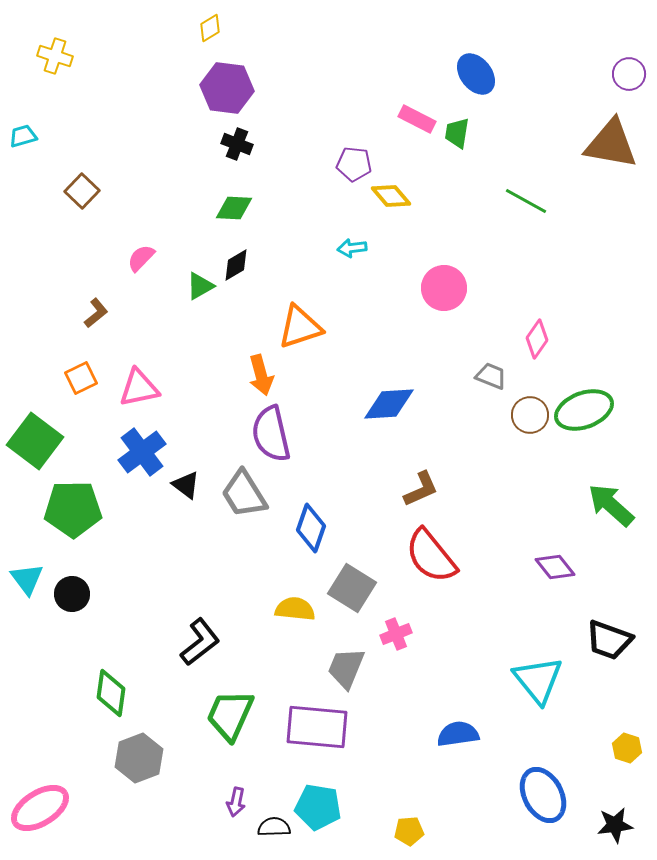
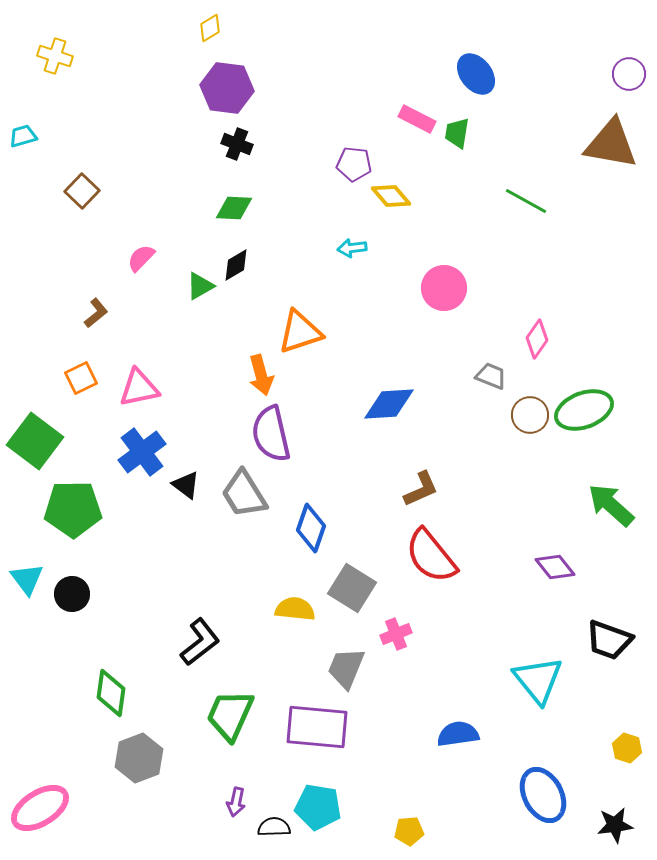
orange triangle at (300, 327): moved 5 px down
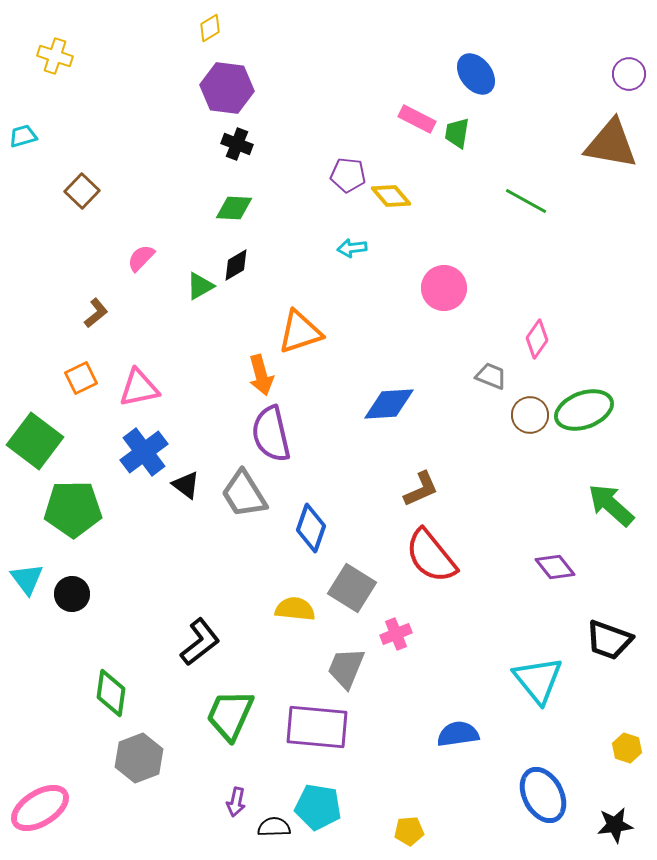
purple pentagon at (354, 164): moved 6 px left, 11 px down
blue cross at (142, 452): moved 2 px right
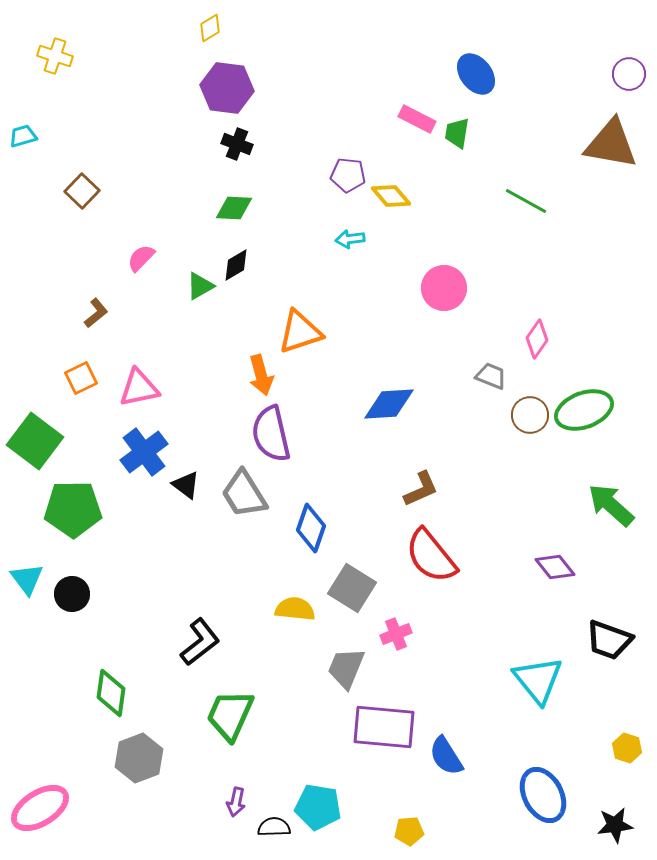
cyan arrow at (352, 248): moved 2 px left, 9 px up
purple rectangle at (317, 727): moved 67 px right
blue semicircle at (458, 734): moved 12 px left, 22 px down; rotated 114 degrees counterclockwise
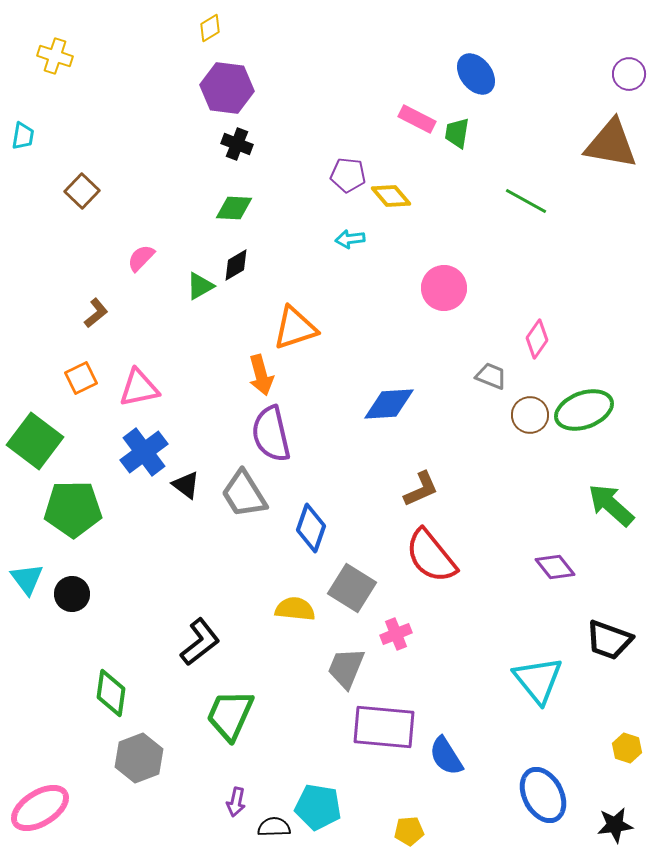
cyan trapezoid at (23, 136): rotated 116 degrees clockwise
orange triangle at (300, 332): moved 5 px left, 4 px up
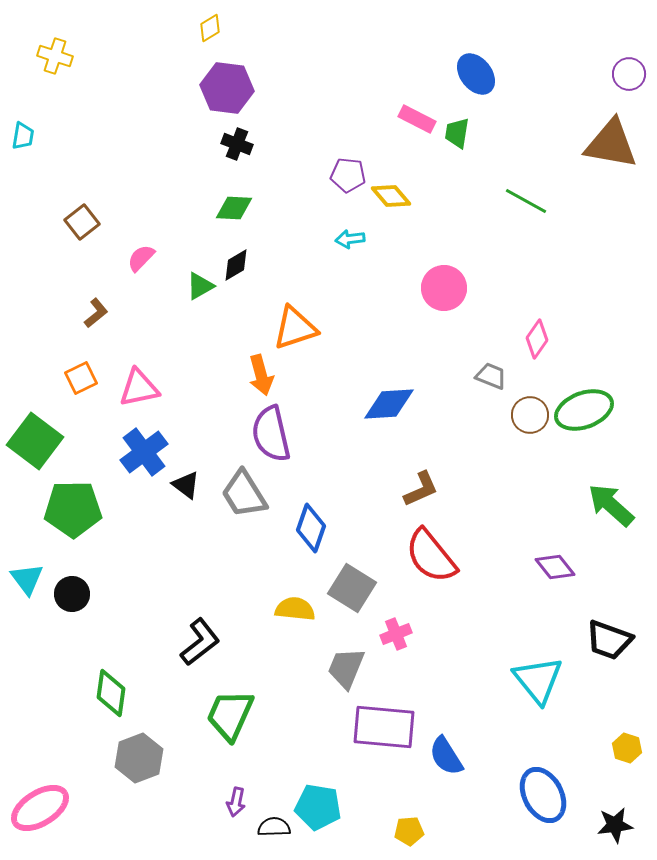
brown square at (82, 191): moved 31 px down; rotated 8 degrees clockwise
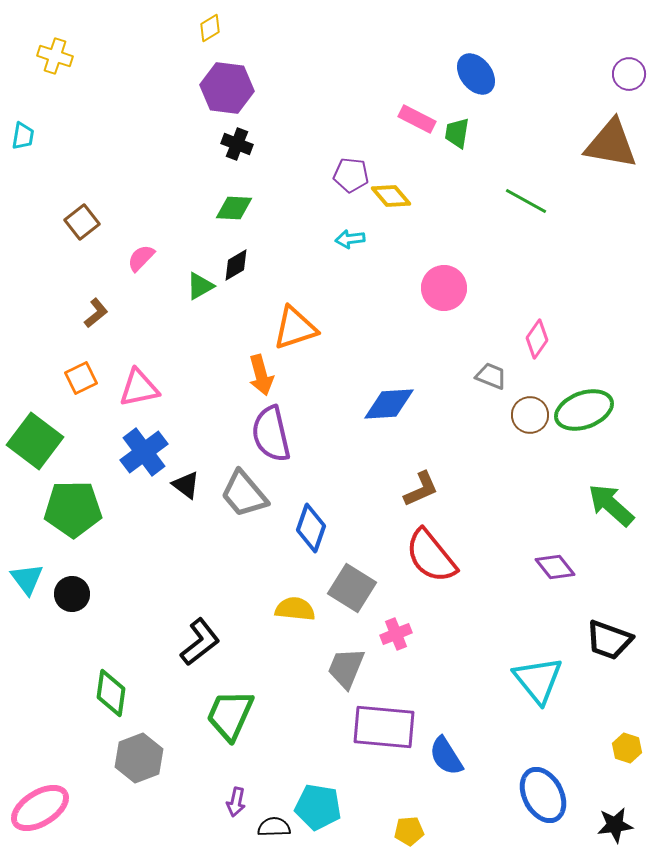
purple pentagon at (348, 175): moved 3 px right
gray trapezoid at (244, 494): rotated 8 degrees counterclockwise
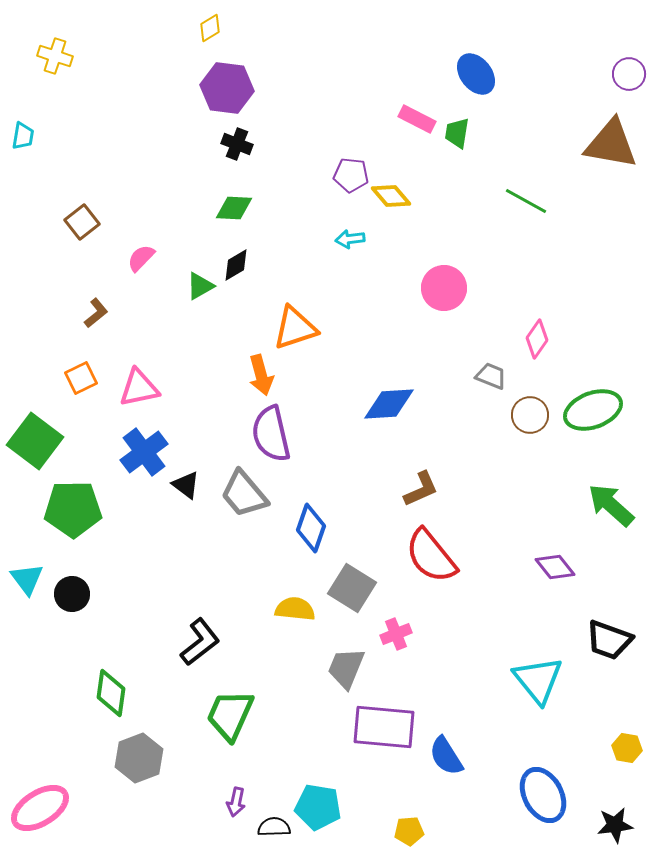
green ellipse at (584, 410): moved 9 px right
yellow hexagon at (627, 748): rotated 8 degrees counterclockwise
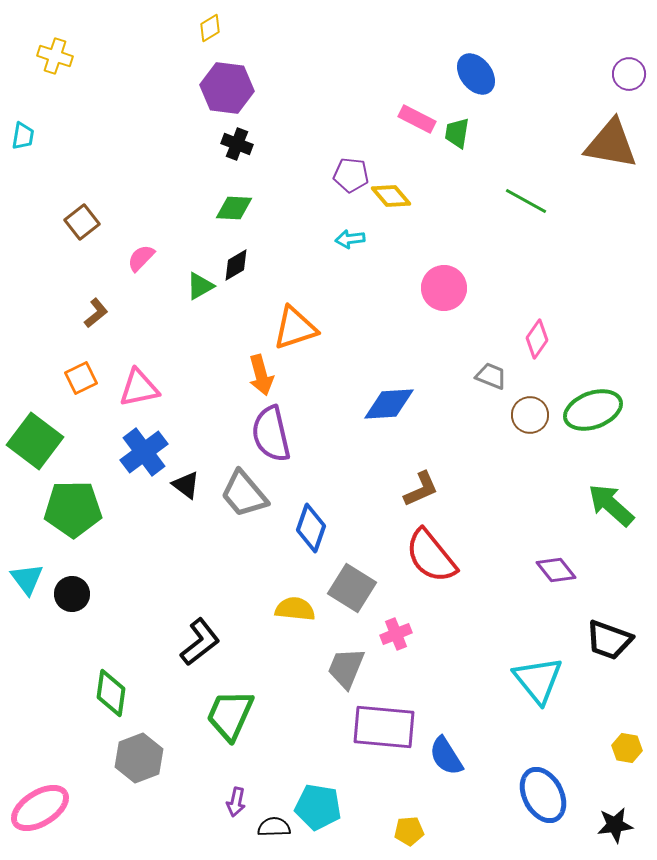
purple diamond at (555, 567): moved 1 px right, 3 px down
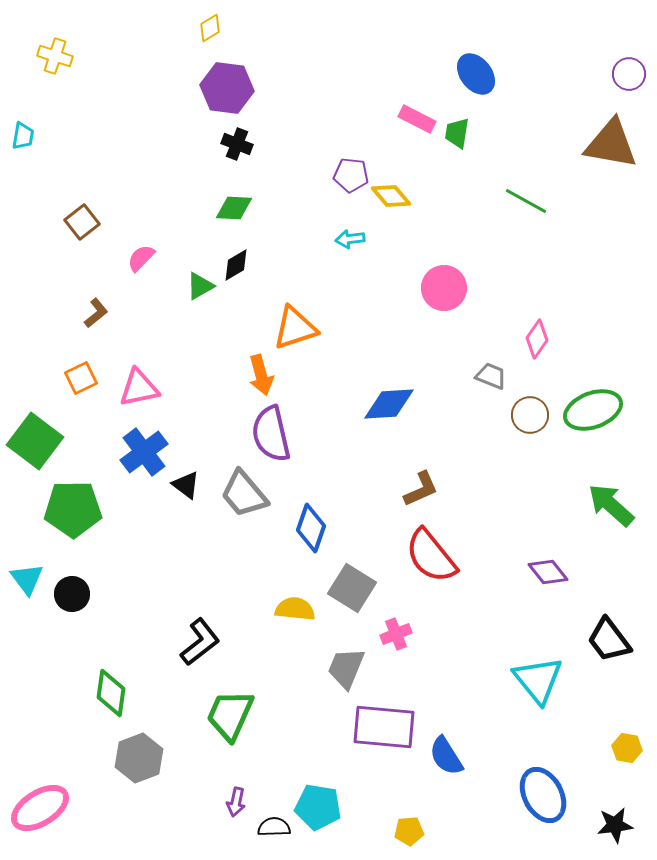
purple diamond at (556, 570): moved 8 px left, 2 px down
black trapezoid at (609, 640): rotated 33 degrees clockwise
